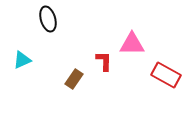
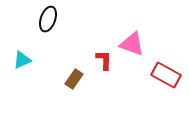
black ellipse: rotated 35 degrees clockwise
pink triangle: rotated 20 degrees clockwise
red L-shape: moved 1 px up
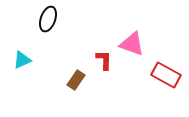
brown rectangle: moved 2 px right, 1 px down
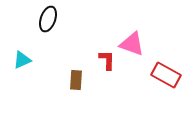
red L-shape: moved 3 px right
brown rectangle: rotated 30 degrees counterclockwise
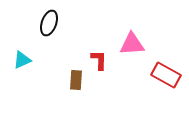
black ellipse: moved 1 px right, 4 px down
pink triangle: rotated 24 degrees counterclockwise
red L-shape: moved 8 px left
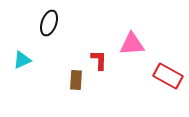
red rectangle: moved 2 px right, 1 px down
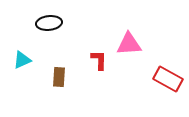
black ellipse: rotated 65 degrees clockwise
pink triangle: moved 3 px left
red rectangle: moved 3 px down
brown rectangle: moved 17 px left, 3 px up
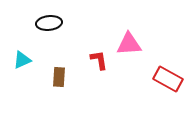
red L-shape: rotated 10 degrees counterclockwise
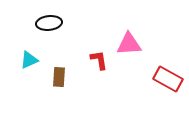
cyan triangle: moved 7 px right
